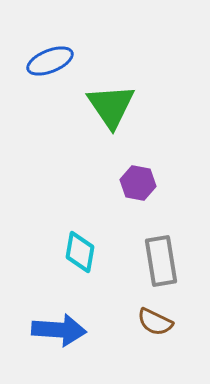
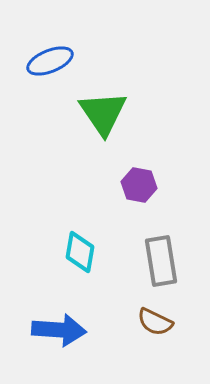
green triangle: moved 8 px left, 7 px down
purple hexagon: moved 1 px right, 2 px down
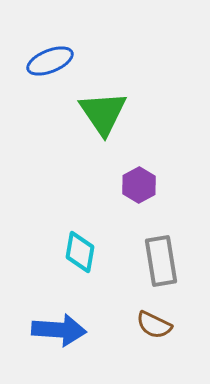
purple hexagon: rotated 20 degrees clockwise
brown semicircle: moved 1 px left, 3 px down
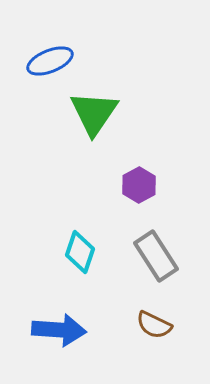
green triangle: moved 9 px left; rotated 8 degrees clockwise
cyan diamond: rotated 9 degrees clockwise
gray rectangle: moved 5 px left, 5 px up; rotated 24 degrees counterclockwise
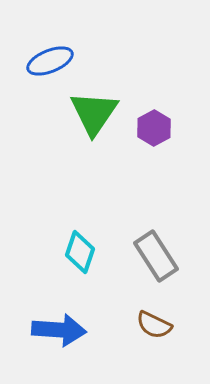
purple hexagon: moved 15 px right, 57 px up
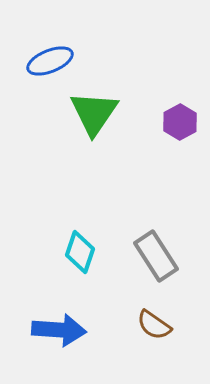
purple hexagon: moved 26 px right, 6 px up
brown semicircle: rotated 9 degrees clockwise
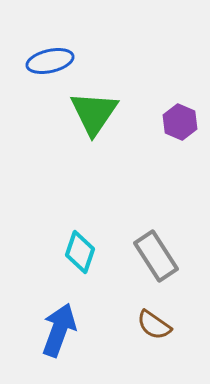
blue ellipse: rotated 9 degrees clockwise
purple hexagon: rotated 8 degrees counterclockwise
blue arrow: rotated 74 degrees counterclockwise
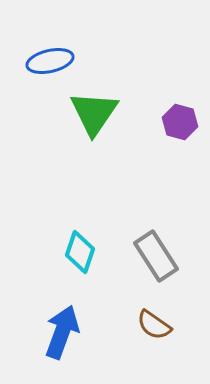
purple hexagon: rotated 8 degrees counterclockwise
blue arrow: moved 3 px right, 2 px down
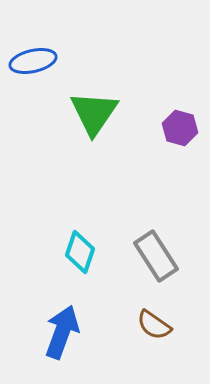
blue ellipse: moved 17 px left
purple hexagon: moved 6 px down
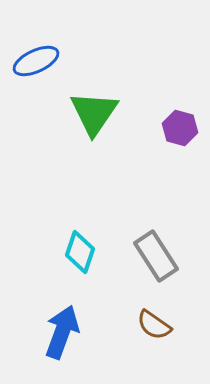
blue ellipse: moved 3 px right; rotated 12 degrees counterclockwise
